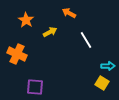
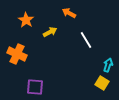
cyan arrow: moved 1 px up; rotated 72 degrees counterclockwise
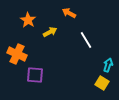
orange star: moved 2 px right
purple square: moved 12 px up
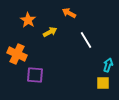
yellow square: moved 1 px right; rotated 32 degrees counterclockwise
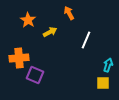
orange arrow: rotated 32 degrees clockwise
white line: rotated 54 degrees clockwise
orange cross: moved 2 px right, 4 px down; rotated 30 degrees counterclockwise
purple square: rotated 18 degrees clockwise
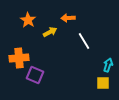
orange arrow: moved 1 px left, 5 px down; rotated 64 degrees counterclockwise
white line: moved 2 px left, 1 px down; rotated 54 degrees counterclockwise
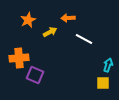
orange star: rotated 14 degrees clockwise
white line: moved 2 px up; rotated 30 degrees counterclockwise
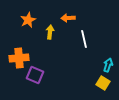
yellow arrow: rotated 56 degrees counterclockwise
white line: rotated 48 degrees clockwise
yellow square: rotated 32 degrees clockwise
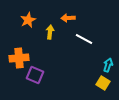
white line: rotated 48 degrees counterclockwise
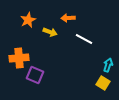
yellow arrow: rotated 104 degrees clockwise
